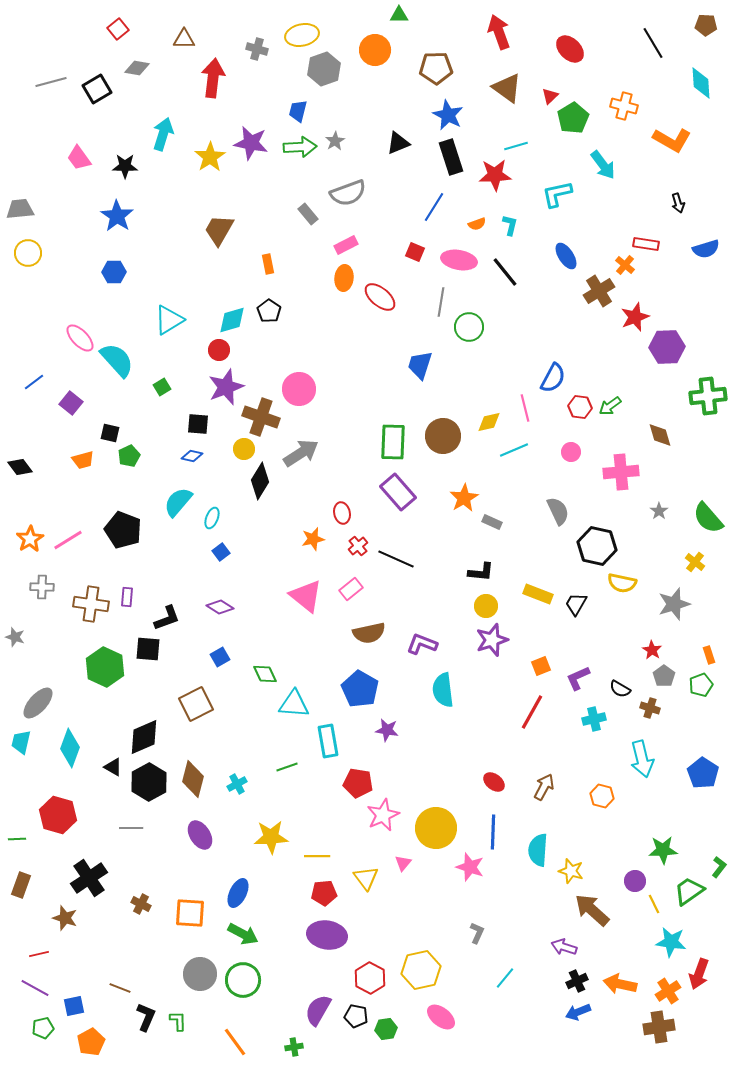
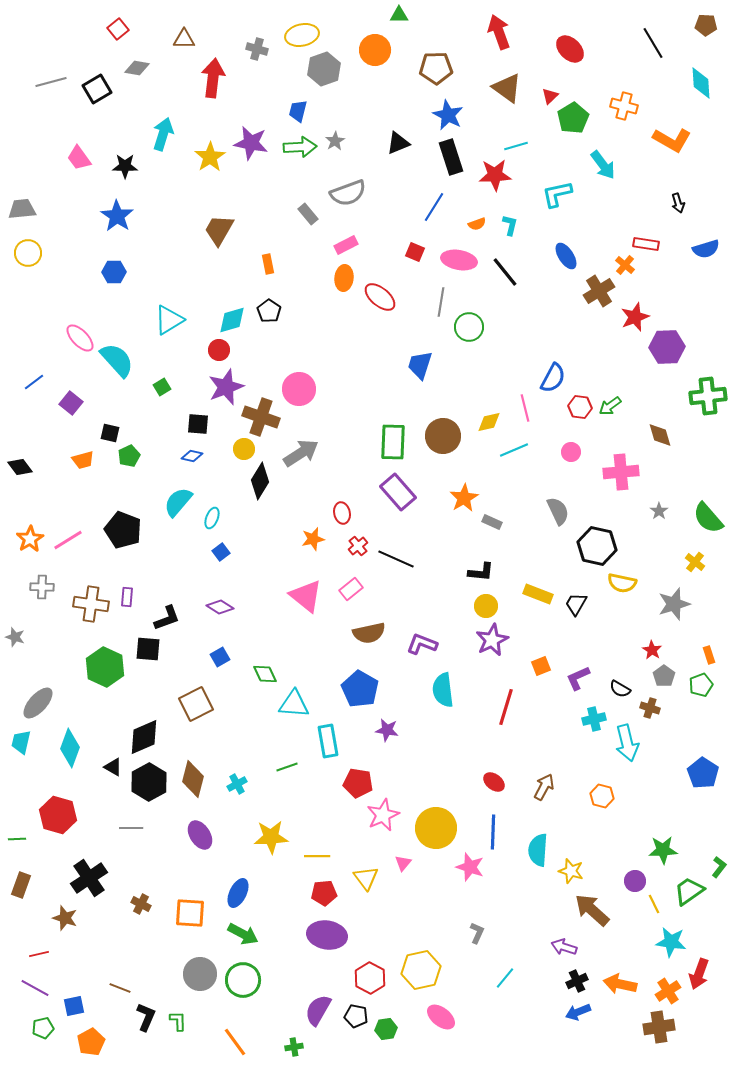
gray trapezoid at (20, 209): moved 2 px right
purple star at (492, 640): rotated 8 degrees counterclockwise
red line at (532, 712): moved 26 px left, 5 px up; rotated 12 degrees counterclockwise
cyan arrow at (642, 759): moved 15 px left, 16 px up
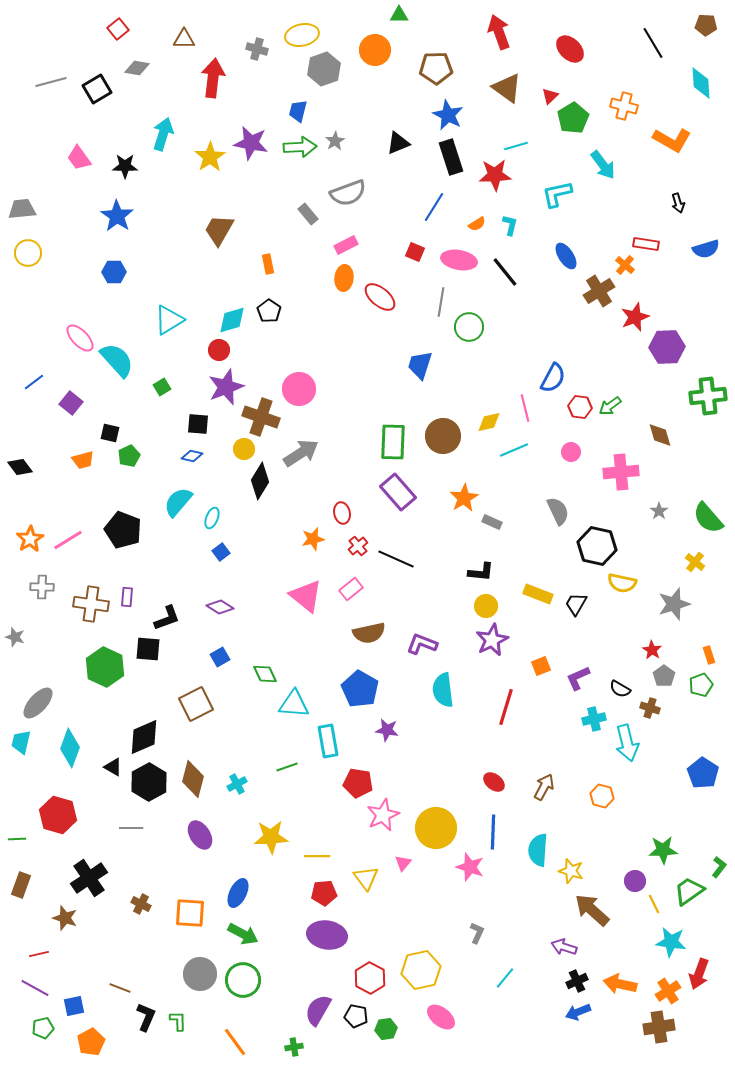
orange semicircle at (477, 224): rotated 12 degrees counterclockwise
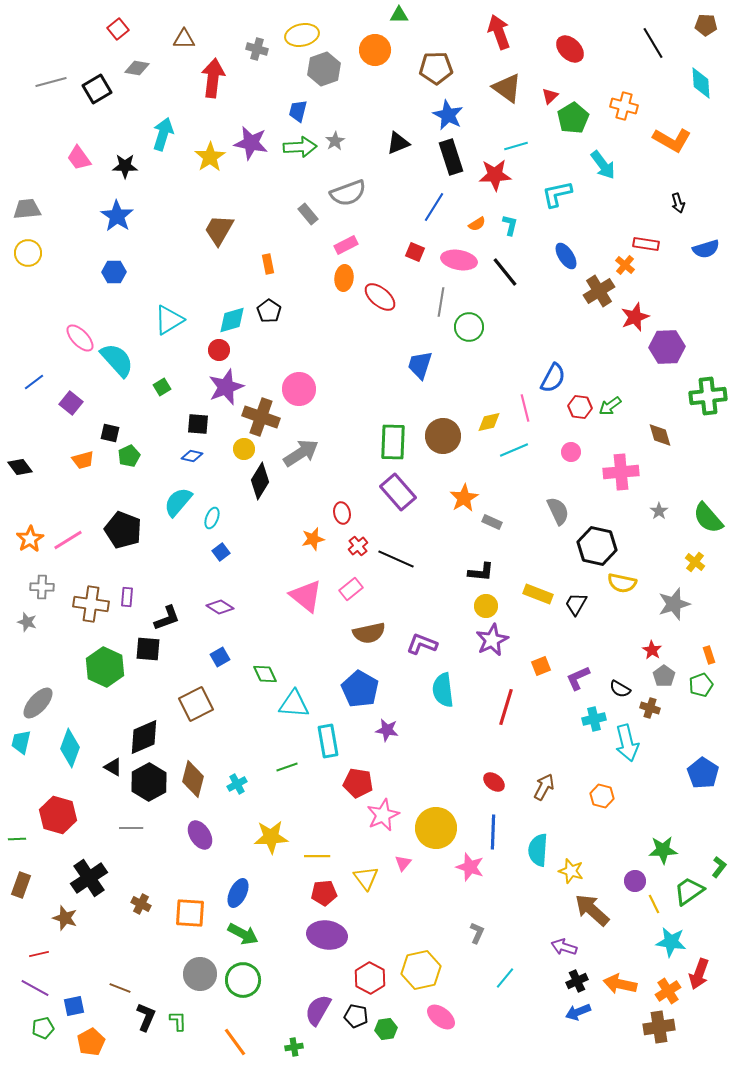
gray trapezoid at (22, 209): moved 5 px right
gray star at (15, 637): moved 12 px right, 15 px up
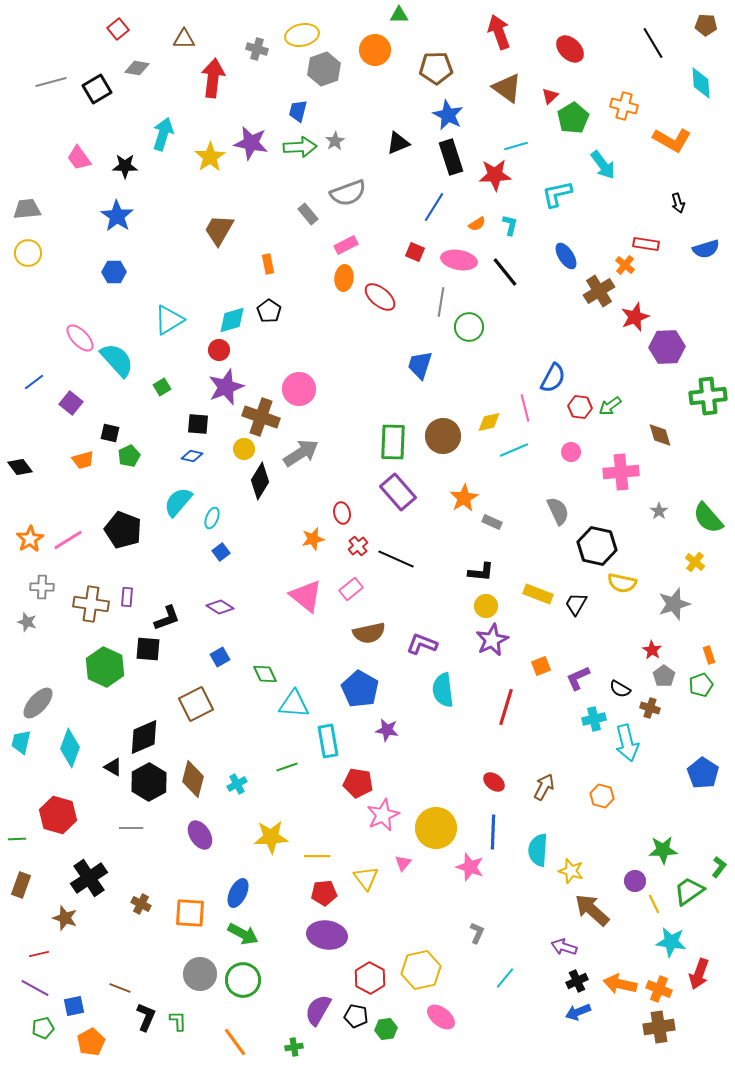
orange cross at (668, 991): moved 9 px left, 2 px up; rotated 35 degrees counterclockwise
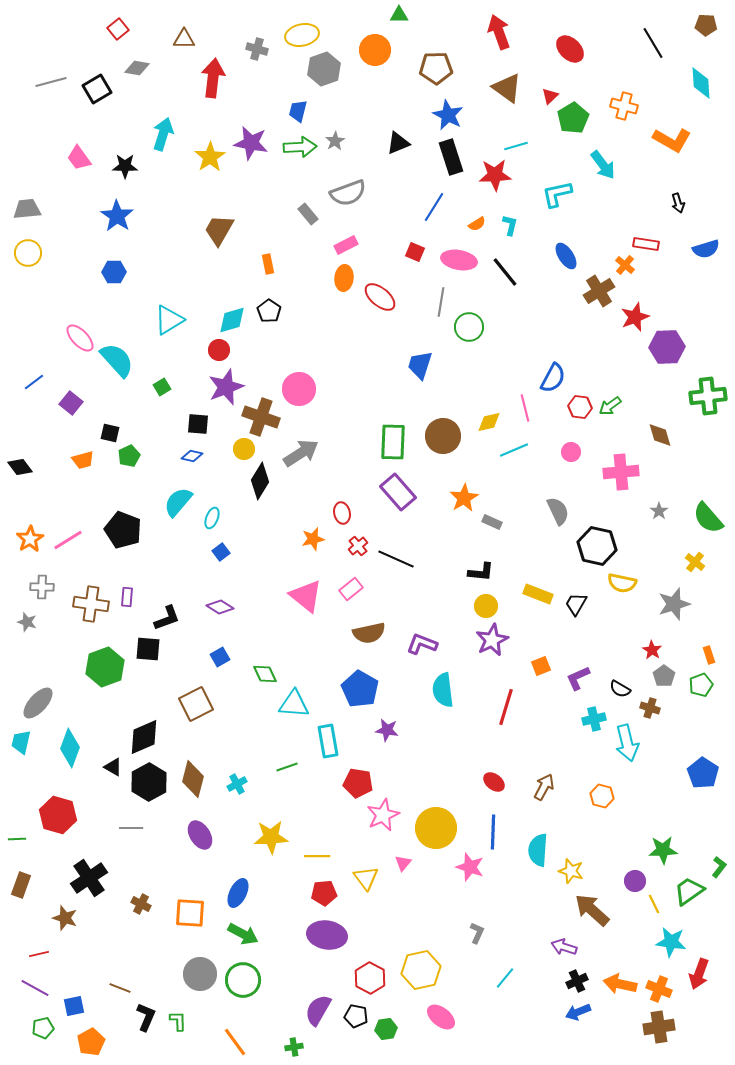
green hexagon at (105, 667): rotated 15 degrees clockwise
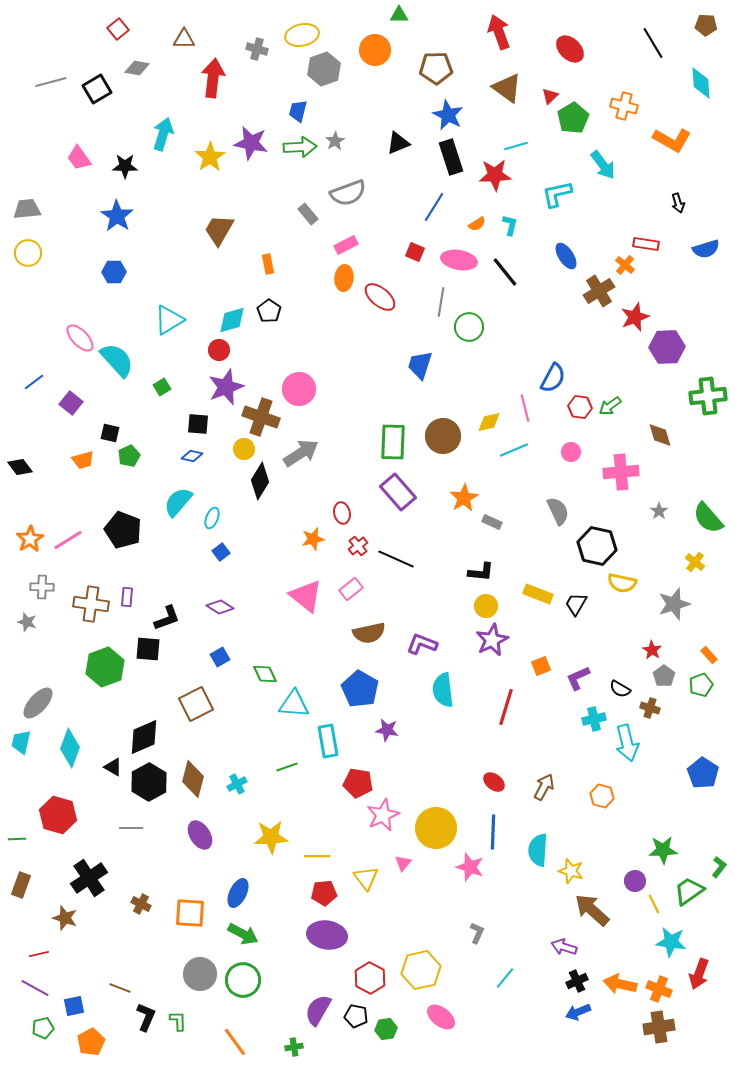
orange rectangle at (709, 655): rotated 24 degrees counterclockwise
